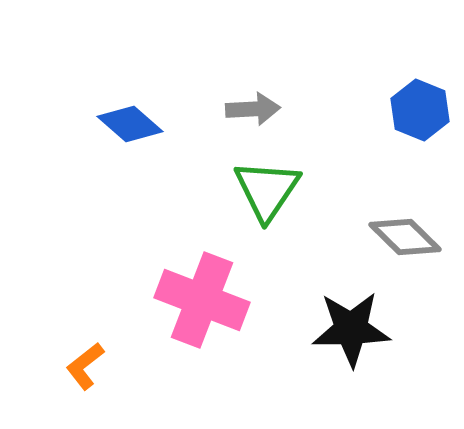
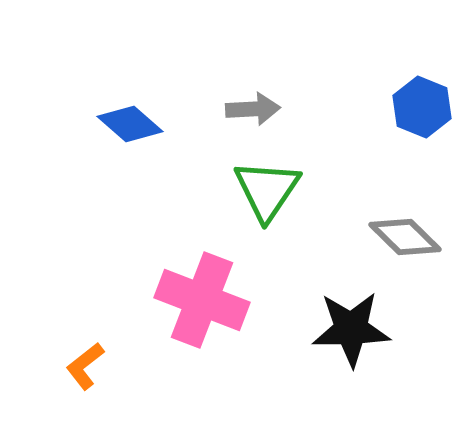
blue hexagon: moved 2 px right, 3 px up
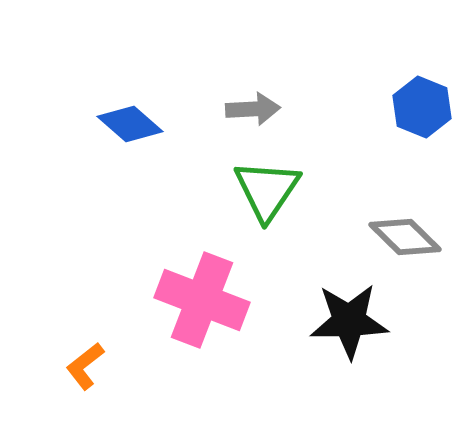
black star: moved 2 px left, 8 px up
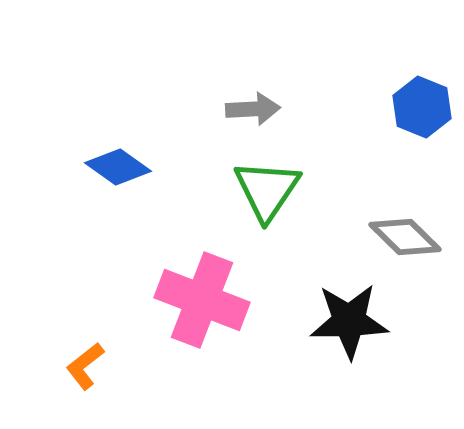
blue diamond: moved 12 px left, 43 px down; rotated 6 degrees counterclockwise
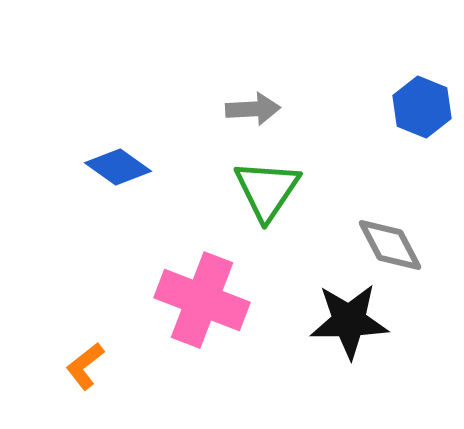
gray diamond: moved 15 px left, 8 px down; rotated 18 degrees clockwise
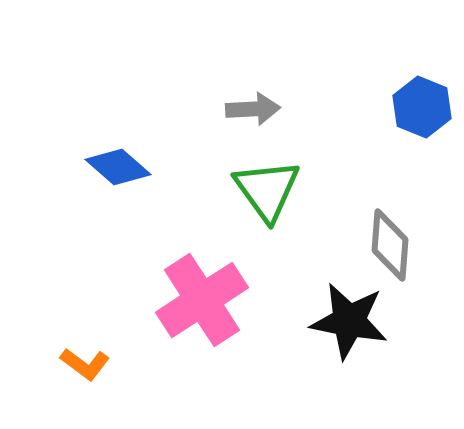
blue diamond: rotated 6 degrees clockwise
green triangle: rotated 10 degrees counterclockwise
gray diamond: rotated 32 degrees clockwise
pink cross: rotated 36 degrees clockwise
black star: rotated 12 degrees clockwise
orange L-shape: moved 2 px up; rotated 105 degrees counterclockwise
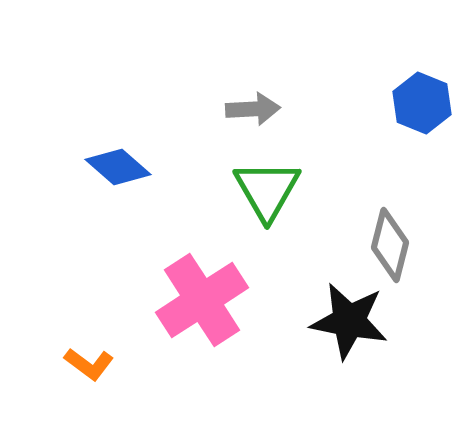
blue hexagon: moved 4 px up
green triangle: rotated 6 degrees clockwise
gray diamond: rotated 10 degrees clockwise
orange L-shape: moved 4 px right
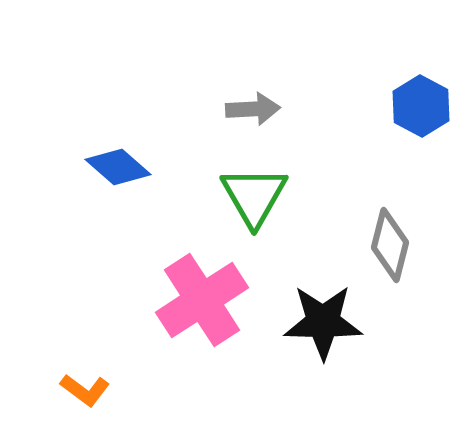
blue hexagon: moved 1 px left, 3 px down; rotated 6 degrees clockwise
green triangle: moved 13 px left, 6 px down
black star: moved 26 px left, 1 px down; rotated 10 degrees counterclockwise
orange L-shape: moved 4 px left, 26 px down
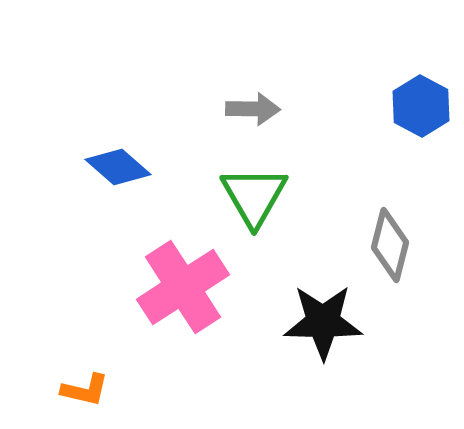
gray arrow: rotated 4 degrees clockwise
pink cross: moved 19 px left, 13 px up
orange L-shape: rotated 24 degrees counterclockwise
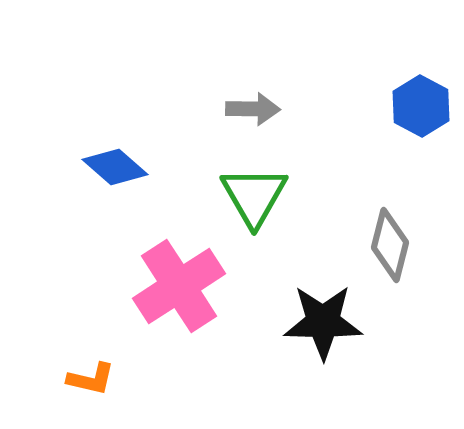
blue diamond: moved 3 px left
pink cross: moved 4 px left, 1 px up
orange L-shape: moved 6 px right, 11 px up
